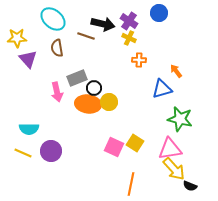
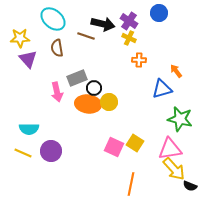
yellow star: moved 3 px right
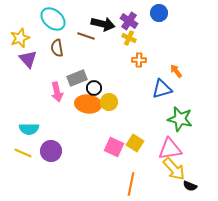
yellow star: rotated 18 degrees counterclockwise
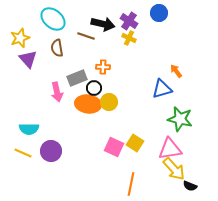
orange cross: moved 36 px left, 7 px down
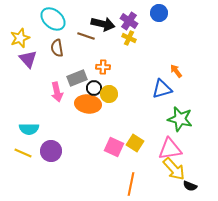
yellow circle: moved 8 px up
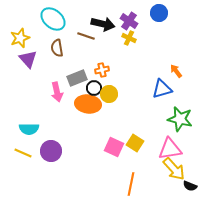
orange cross: moved 1 px left, 3 px down; rotated 16 degrees counterclockwise
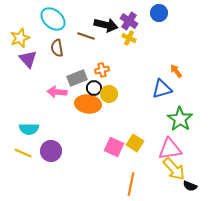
black arrow: moved 3 px right, 1 px down
pink arrow: rotated 108 degrees clockwise
green star: rotated 20 degrees clockwise
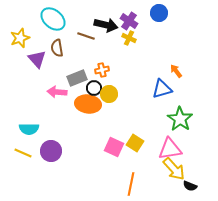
purple triangle: moved 9 px right
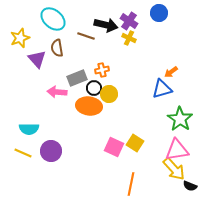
orange arrow: moved 5 px left, 1 px down; rotated 88 degrees counterclockwise
orange ellipse: moved 1 px right, 2 px down
pink triangle: moved 7 px right, 1 px down
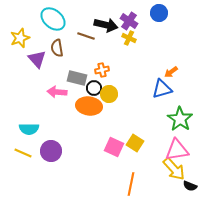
gray rectangle: rotated 36 degrees clockwise
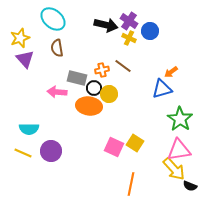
blue circle: moved 9 px left, 18 px down
brown line: moved 37 px right, 30 px down; rotated 18 degrees clockwise
purple triangle: moved 12 px left
pink triangle: moved 2 px right
